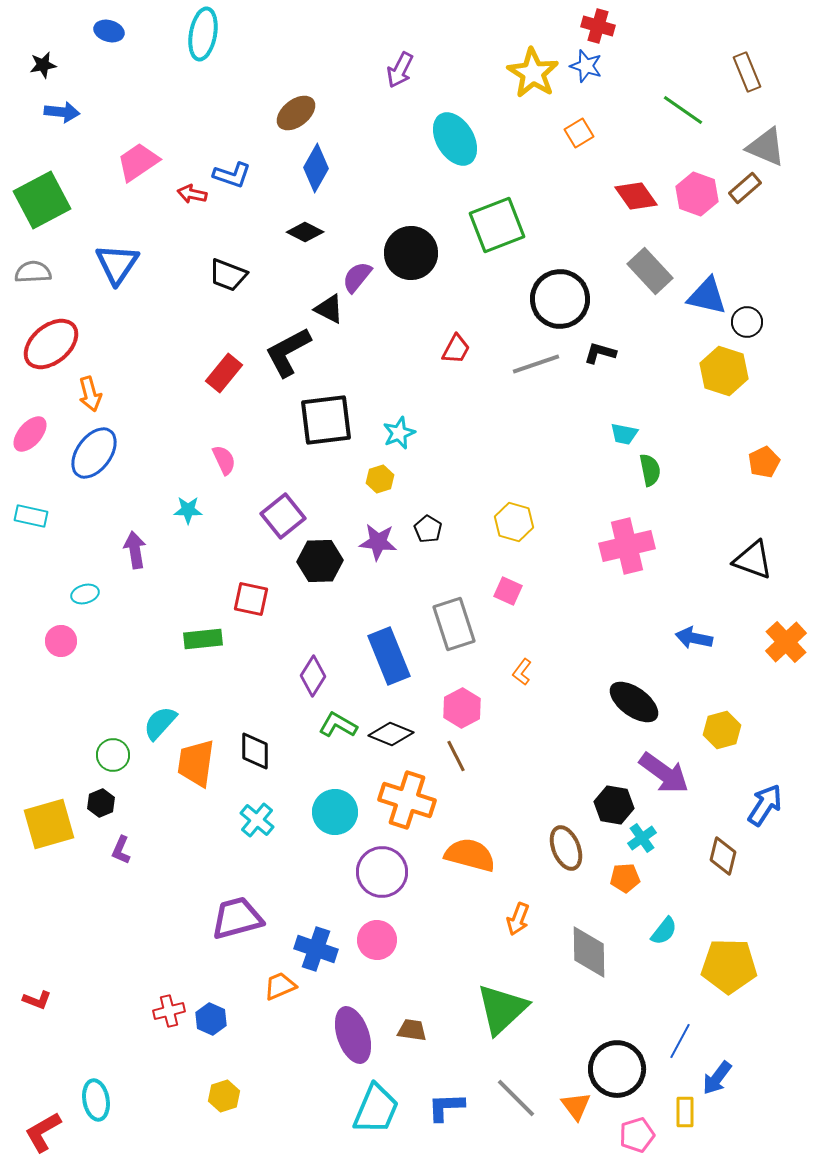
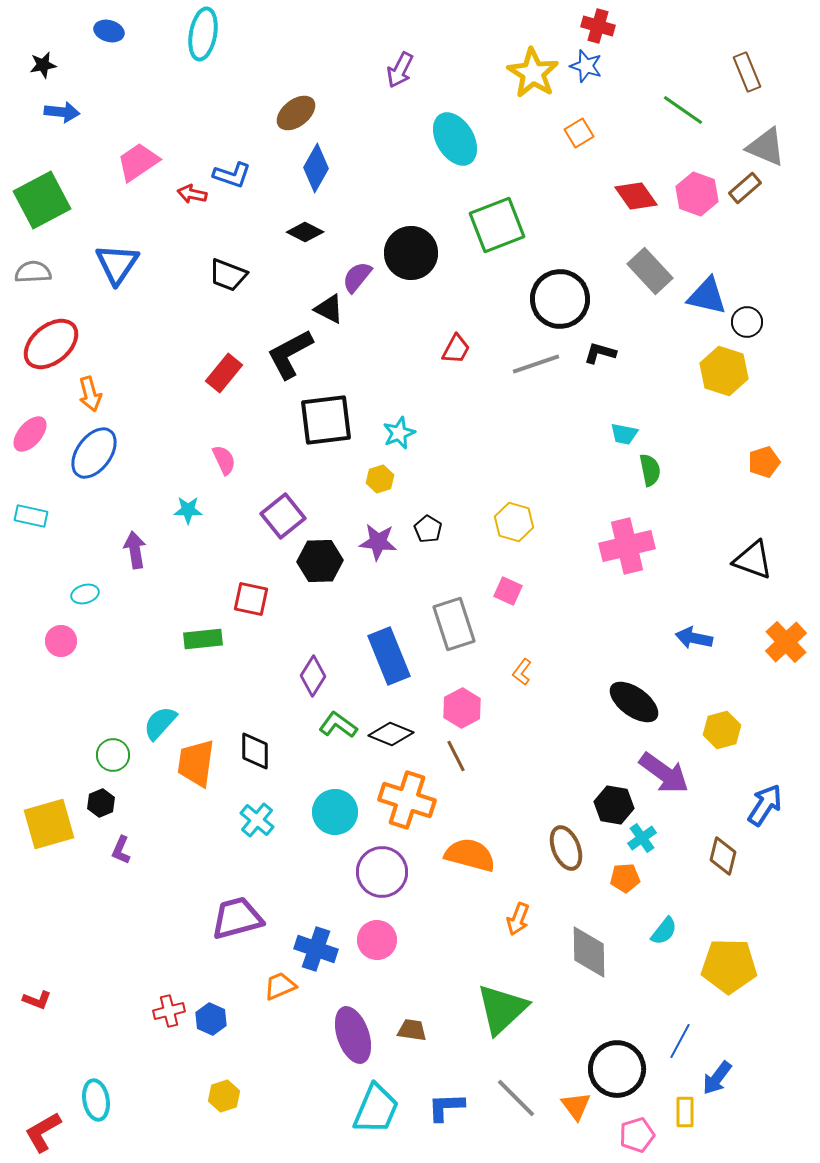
black L-shape at (288, 352): moved 2 px right, 2 px down
orange pentagon at (764, 462): rotated 8 degrees clockwise
green L-shape at (338, 725): rotated 6 degrees clockwise
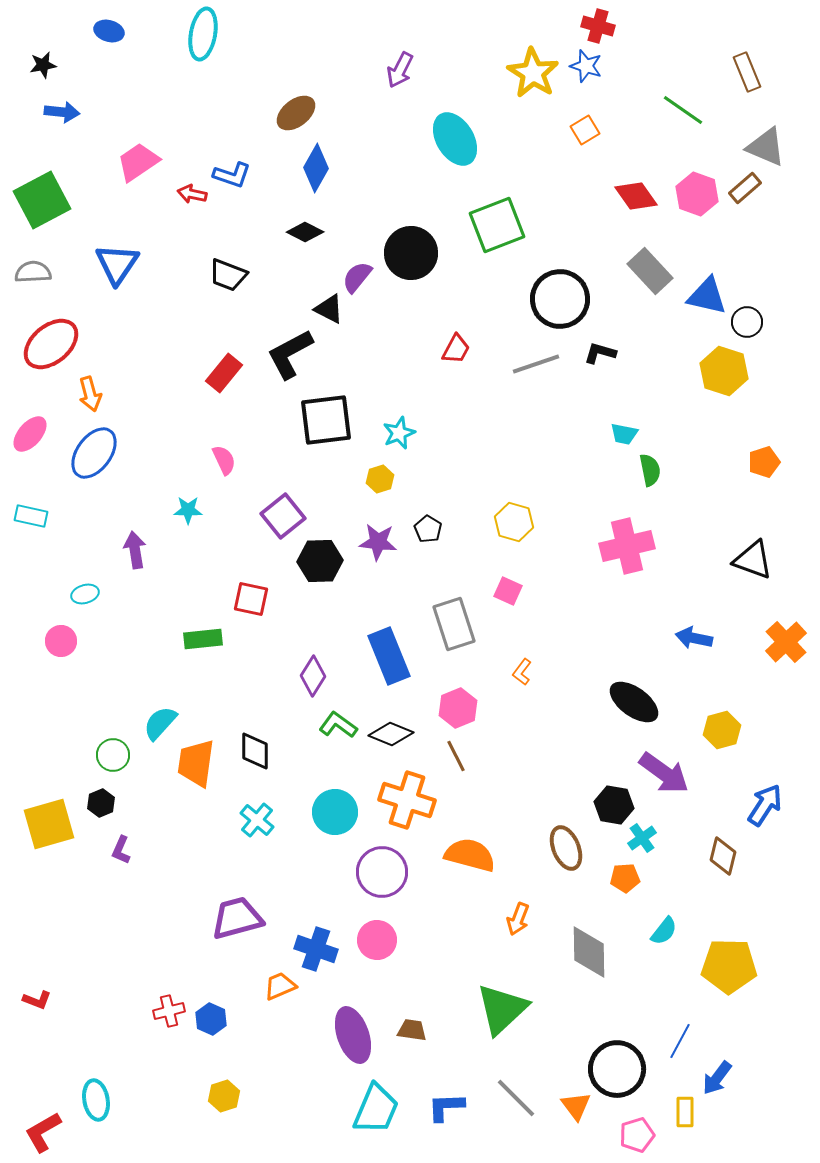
orange square at (579, 133): moved 6 px right, 3 px up
pink hexagon at (462, 708): moved 4 px left; rotated 6 degrees clockwise
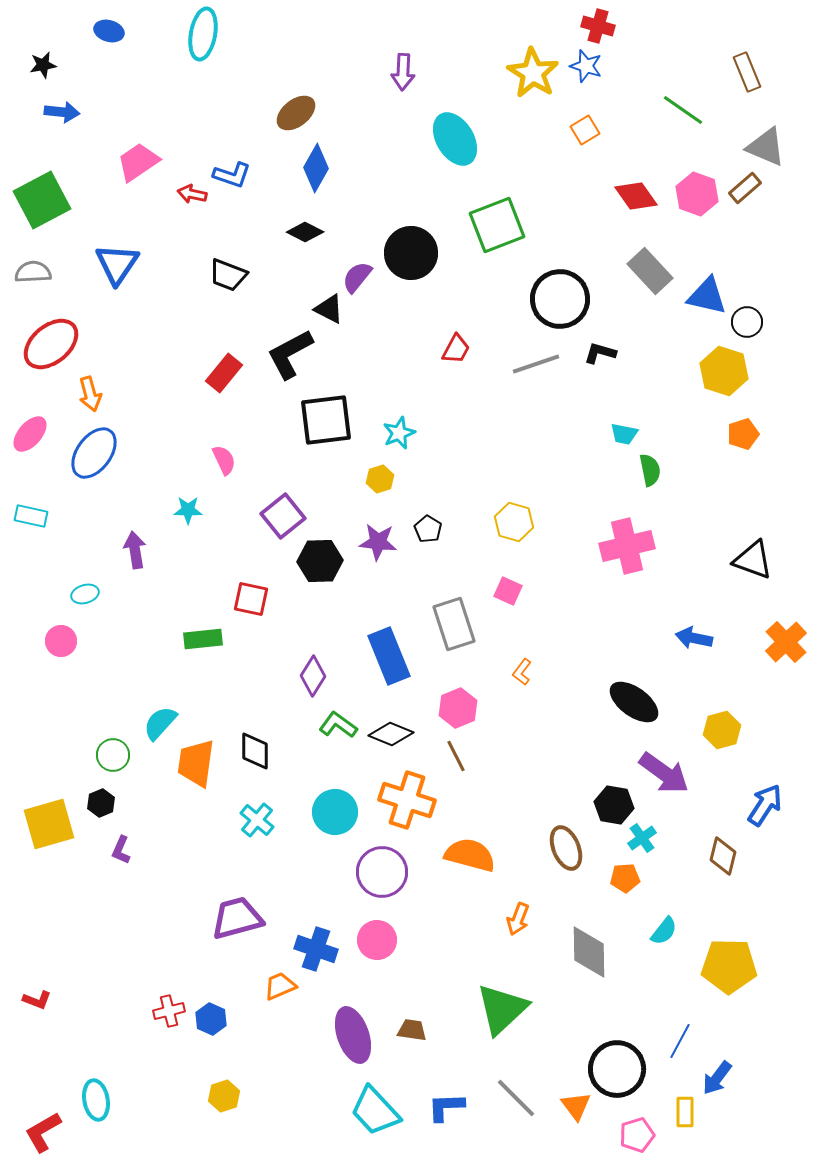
purple arrow at (400, 70): moved 3 px right, 2 px down; rotated 24 degrees counterclockwise
orange pentagon at (764, 462): moved 21 px left, 28 px up
cyan trapezoid at (376, 1109): moved 1 px left, 2 px down; rotated 114 degrees clockwise
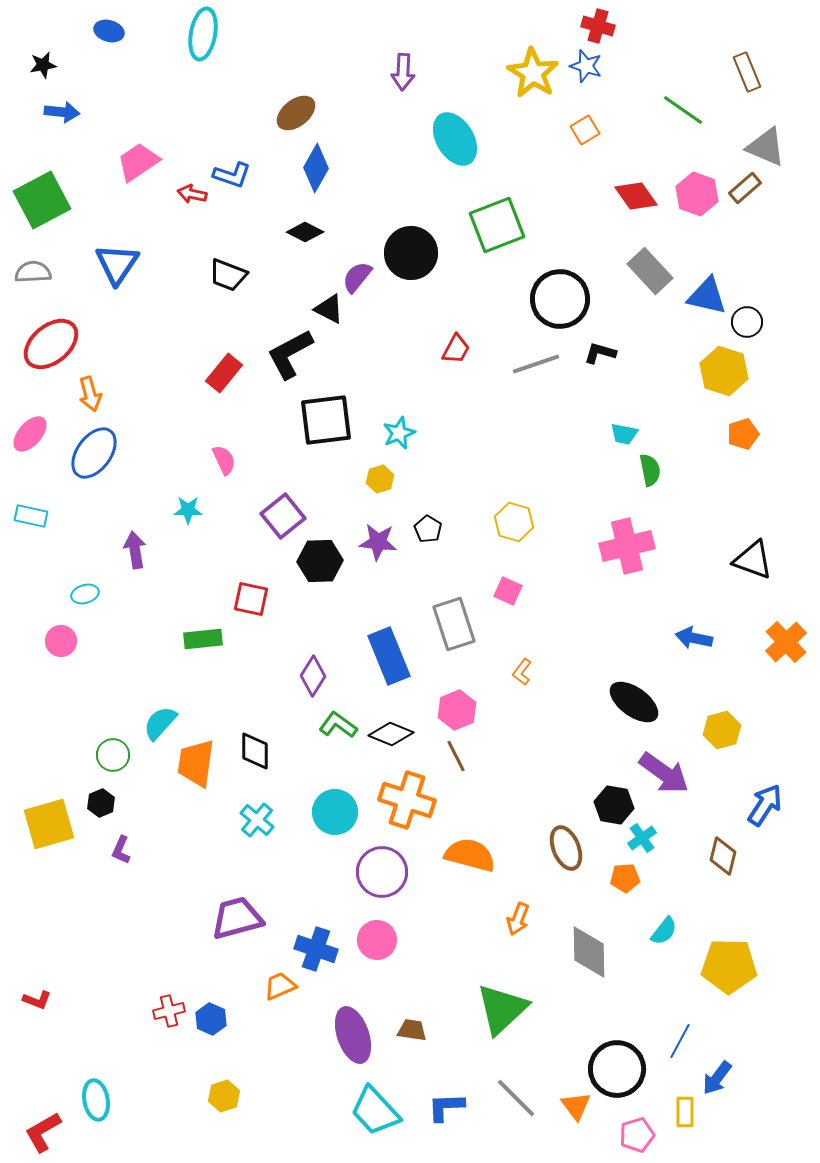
pink hexagon at (458, 708): moved 1 px left, 2 px down
